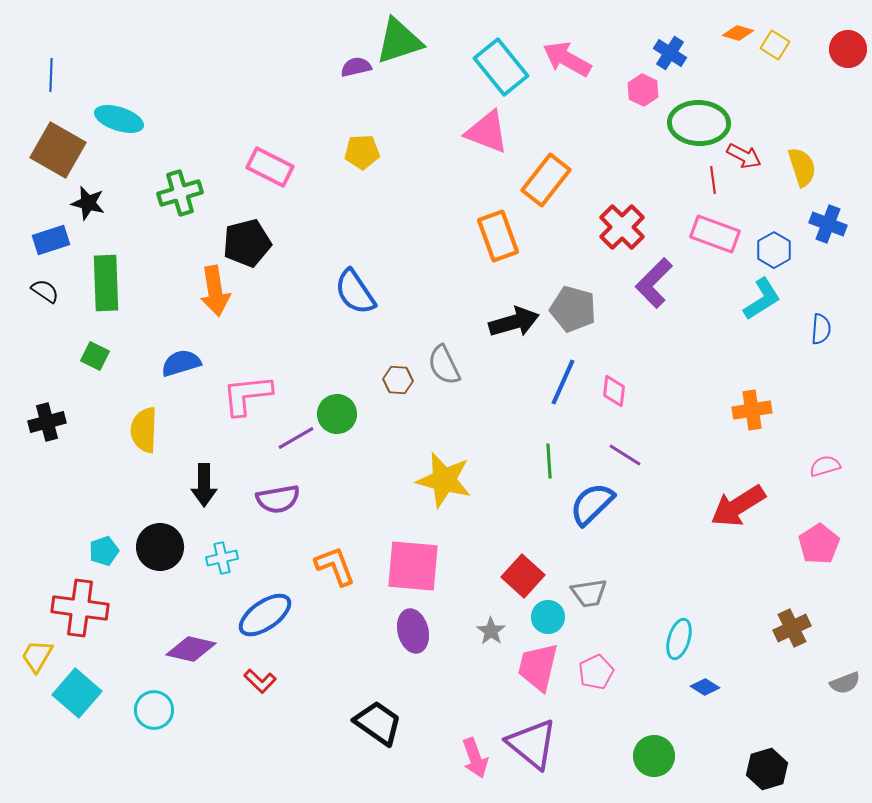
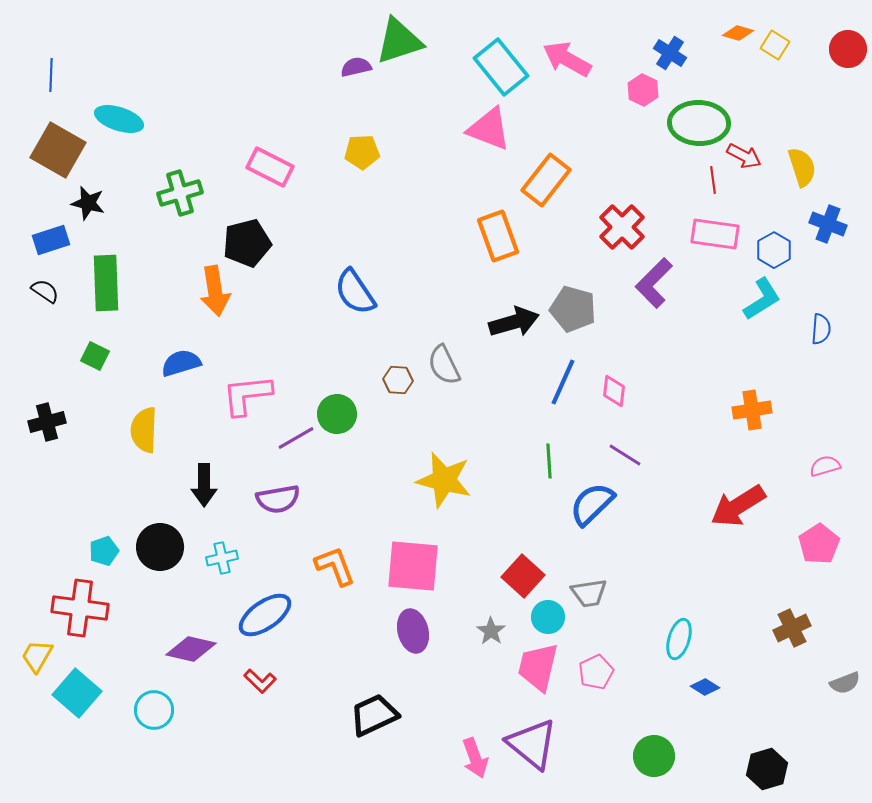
pink triangle at (487, 132): moved 2 px right, 3 px up
pink rectangle at (715, 234): rotated 12 degrees counterclockwise
black trapezoid at (378, 723): moved 4 px left, 8 px up; rotated 60 degrees counterclockwise
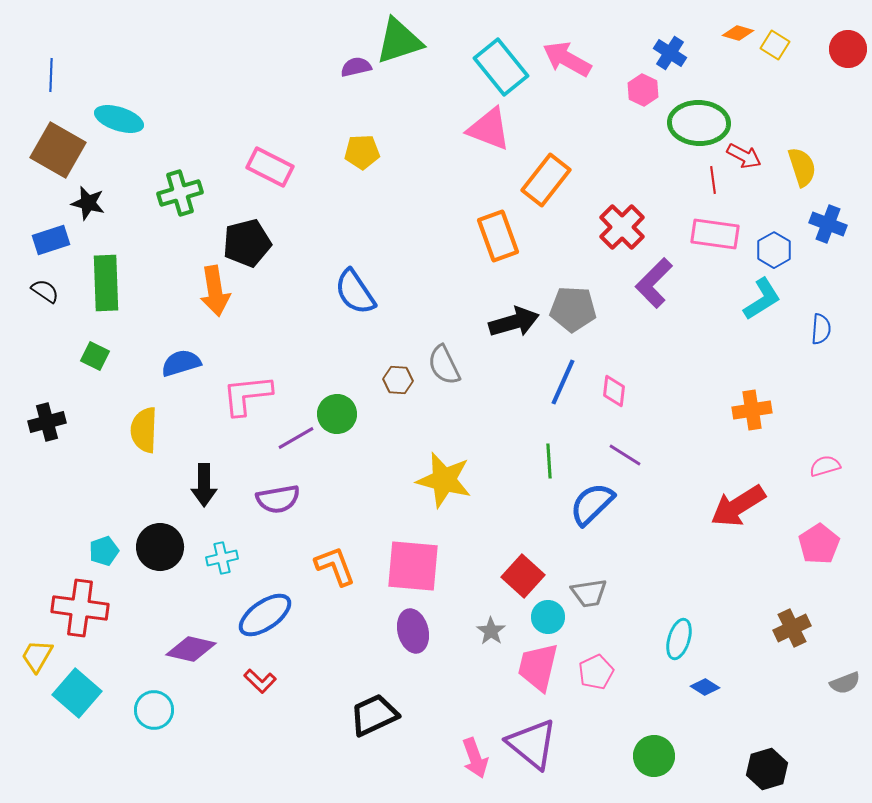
gray pentagon at (573, 309): rotated 12 degrees counterclockwise
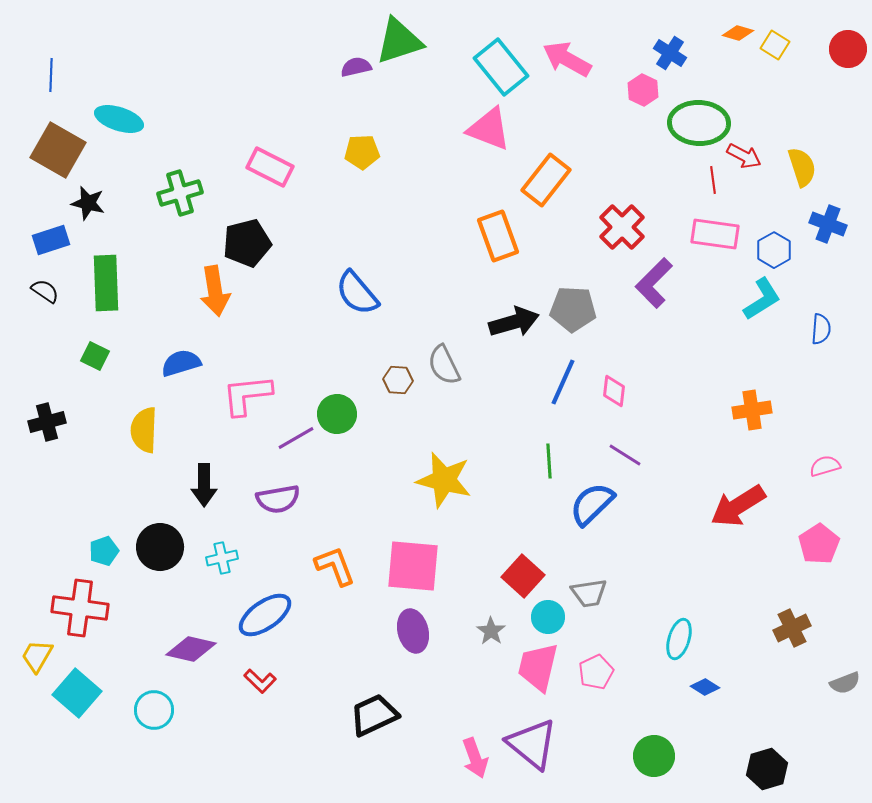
blue semicircle at (355, 292): moved 2 px right, 1 px down; rotated 6 degrees counterclockwise
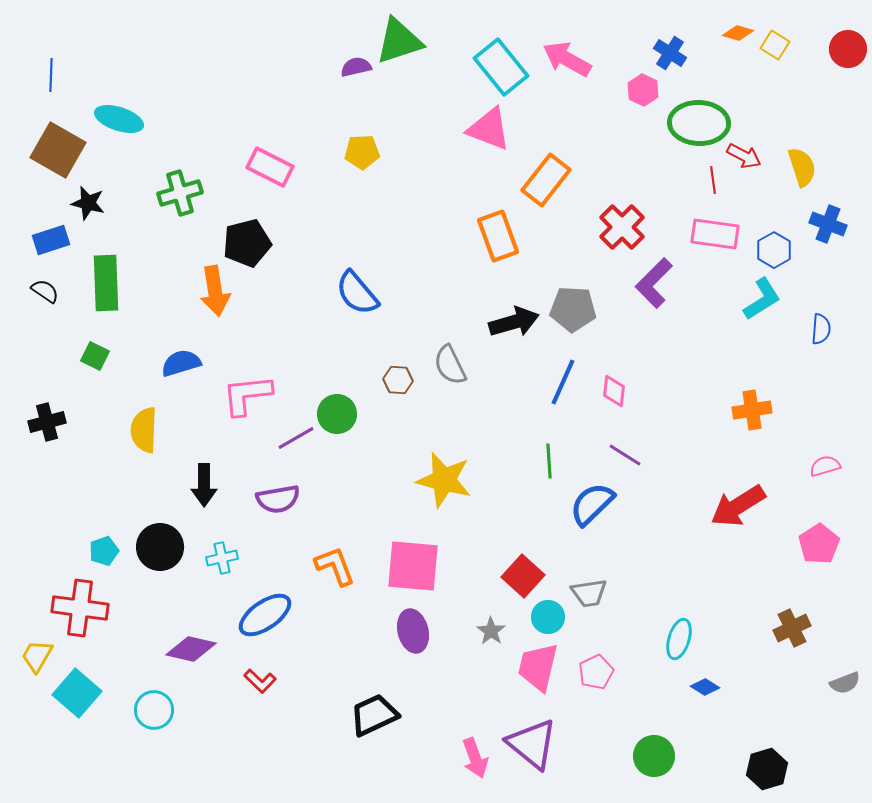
gray semicircle at (444, 365): moved 6 px right
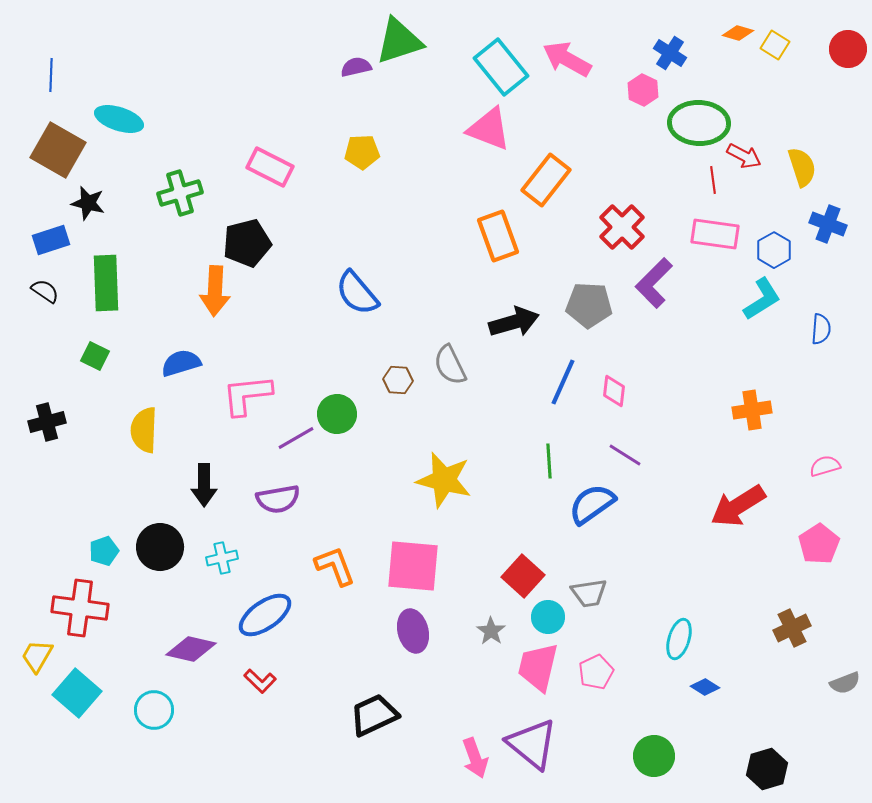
orange arrow at (215, 291): rotated 12 degrees clockwise
gray pentagon at (573, 309): moved 16 px right, 4 px up
blue semicircle at (592, 504): rotated 9 degrees clockwise
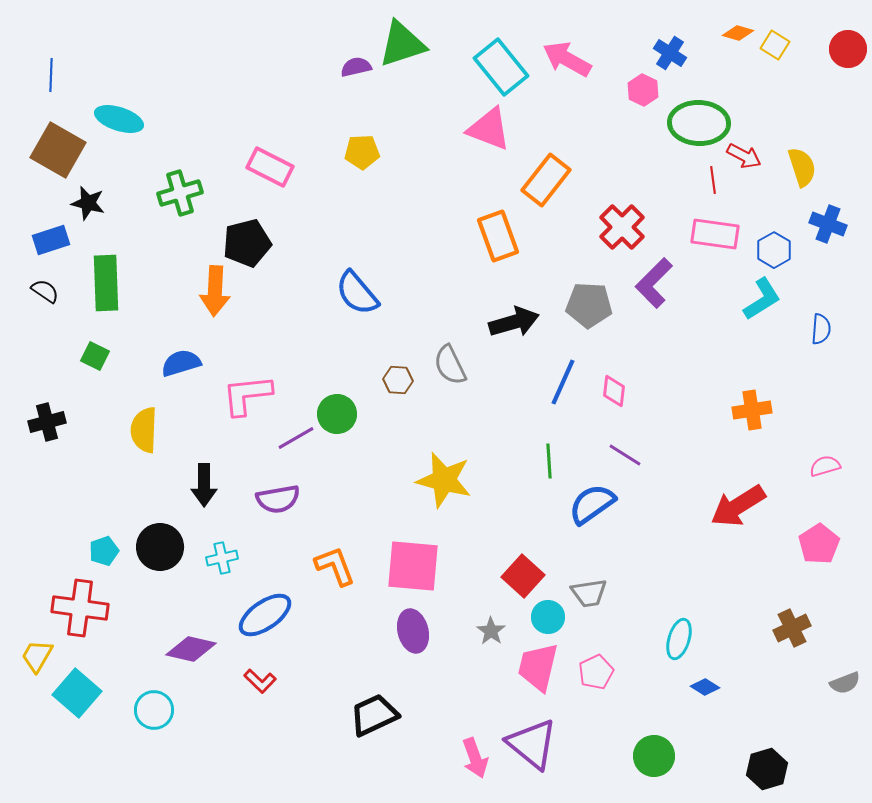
green triangle at (399, 41): moved 3 px right, 3 px down
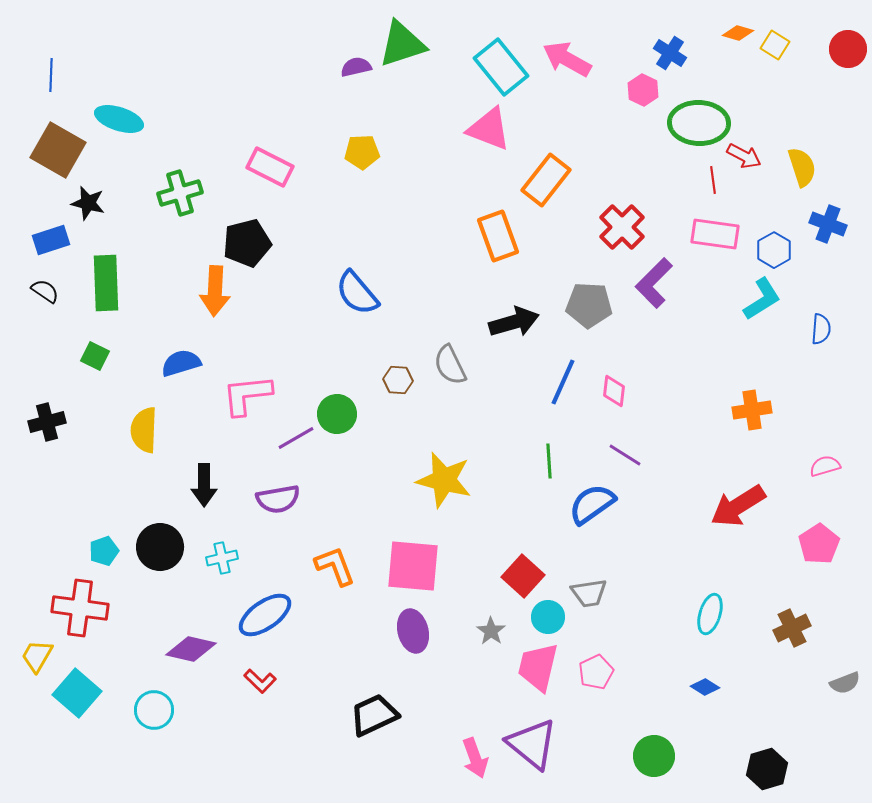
cyan ellipse at (679, 639): moved 31 px right, 25 px up
